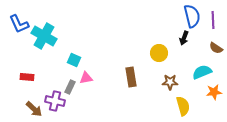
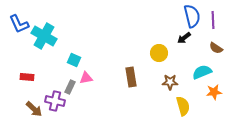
black arrow: rotated 32 degrees clockwise
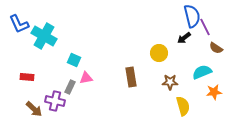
purple line: moved 8 px left, 7 px down; rotated 24 degrees counterclockwise
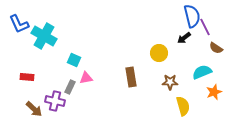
orange star: rotated 14 degrees counterclockwise
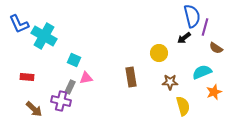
purple line: rotated 42 degrees clockwise
purple cross: moved 6 px right
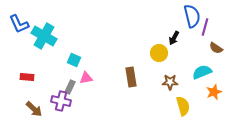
black arrow: moved 10 px left; rotated 24 degrees counterclockwise
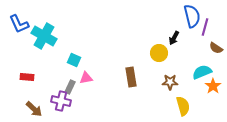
orange star: moved 1 px left, 6 px up; rotated 14 degrees counterclockwise
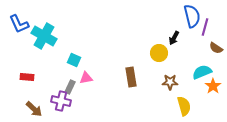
yellow semicircle: moved 1 px right
